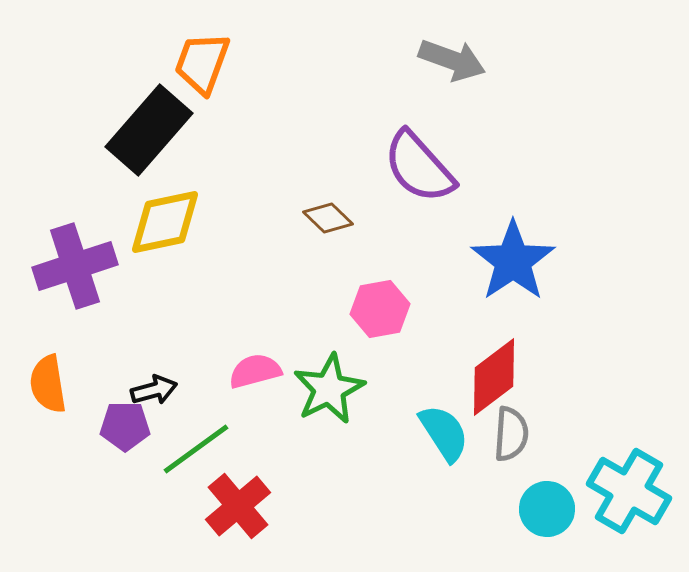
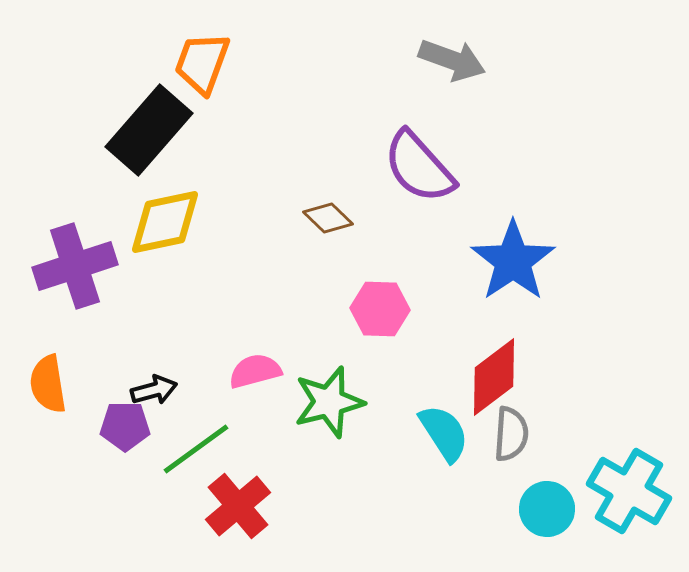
pink hexagon: rotated 12 degrees clockwise
green star: moved 13 px down; rotated 12 degrees clockwise
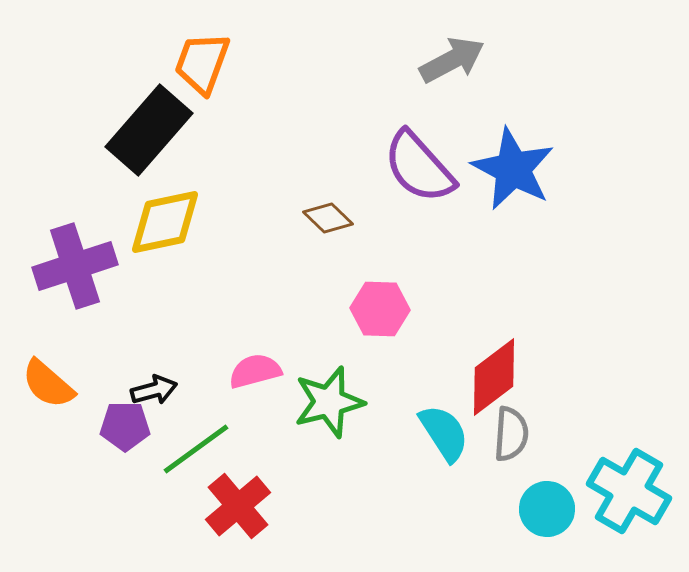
gray arrow: rotated 48 degrees counterclockwise
blue star: moved 92 px up; rotated 10 degrees counterclockwise
orange semicircle: rotated 40 degrees counterclockwise
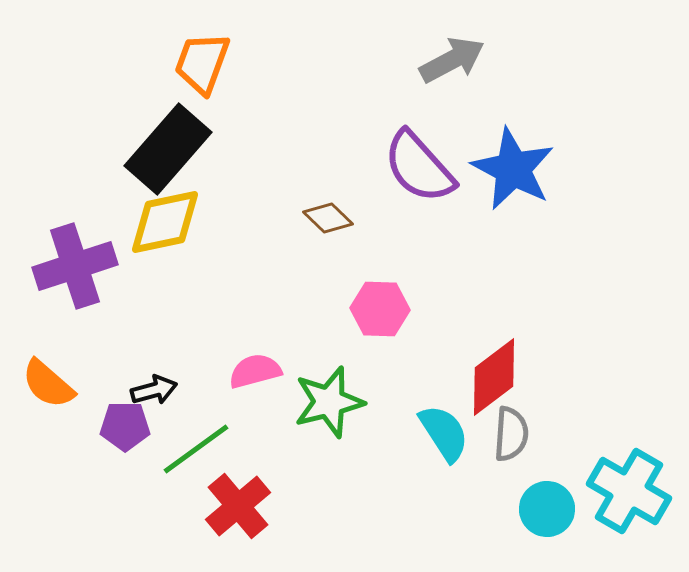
black rectangle: moved 19 px right, 19 px down
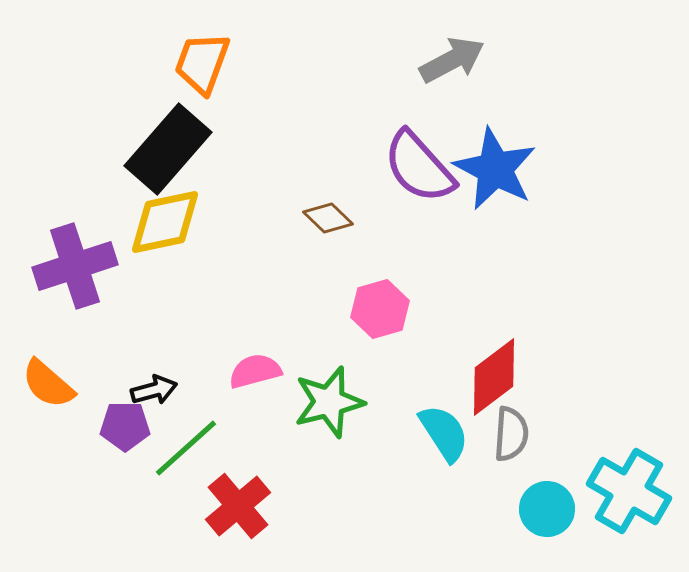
blue star: moved 18 px left
pink hexagon: rotated 18 degrees counterclockwise
green line: moved 10 px left, 1 px up; rotated 6 degrees counterclockwise
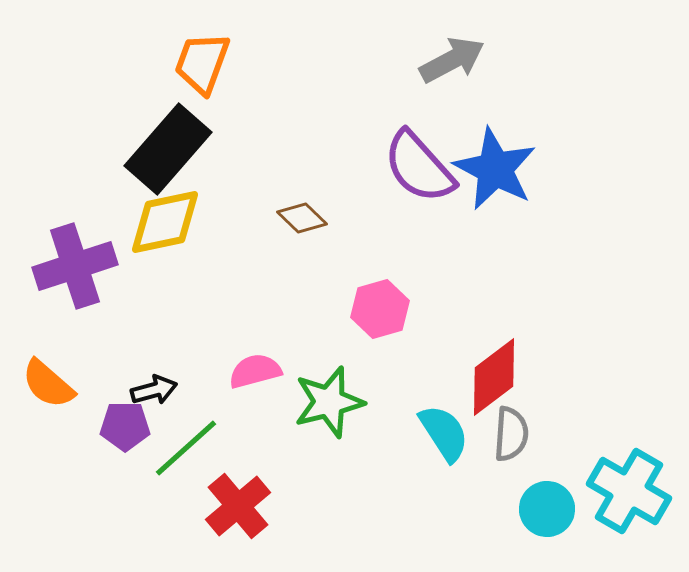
brown diamond: moved 26 px left
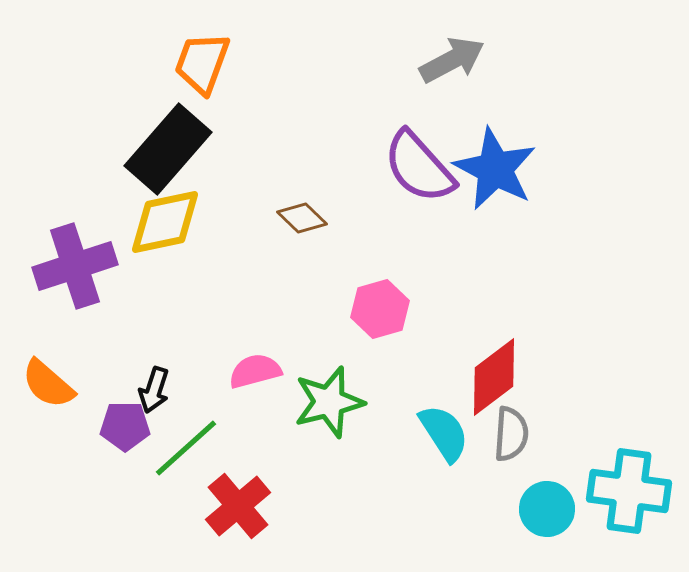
black arrow: rotated 123 degrees clockwise
cyan cross: rotated 22 degrees counterclockwise
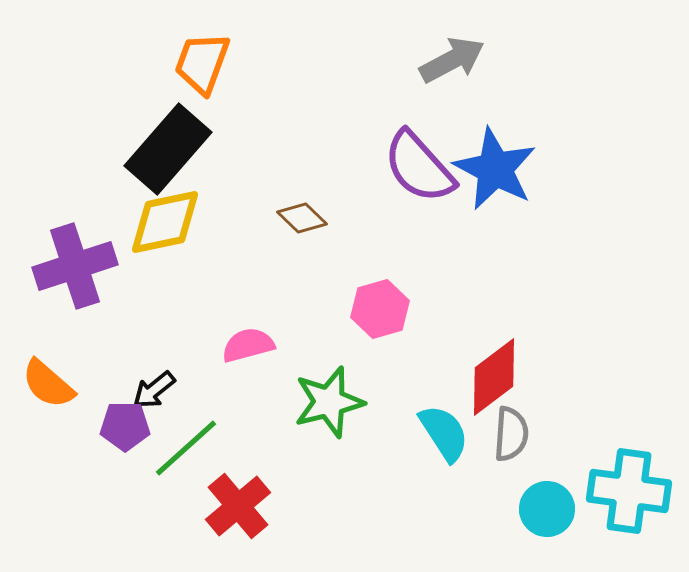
pink semicircle: moved 7 px left, 26 px up
black arrow: rotated 33 degrees clockwise
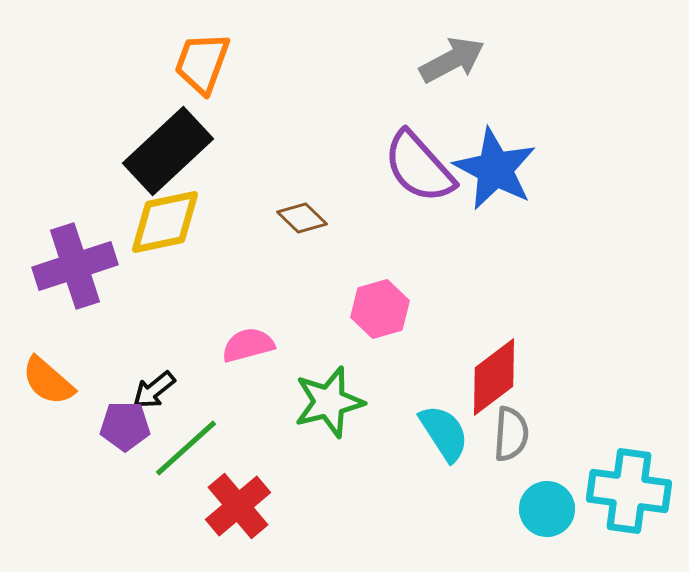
black rectangle: moved 2 px down; rotated 6 degrees clockwise
orange semicircle: moved 3 px up
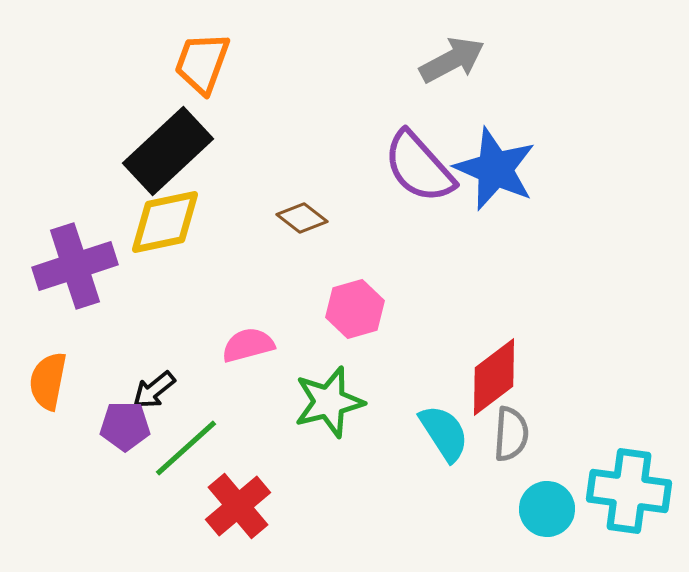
blue star: rotated 4 degrees counterclockwise
brown diamond: rotated 6 degrees counterclockwise
pink hexagon: moved 25 px left
orange semicircle: rotated 60 degrees clockwise
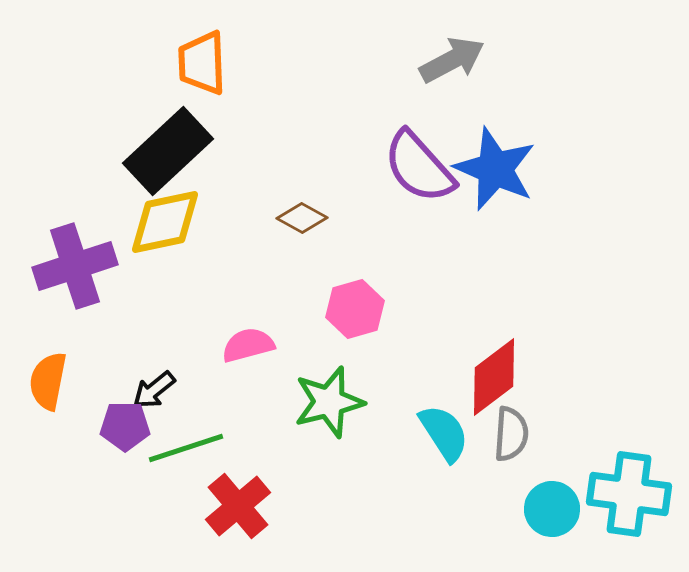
orange trapezoid: rotated 22 degrees counterclockwise
brown diamond: rotated 9 degrees counterclockwise
green line: rotated 24 degrees clockwise
cyan cross: moved 3 px down
cyan circle: moved 5 px right
